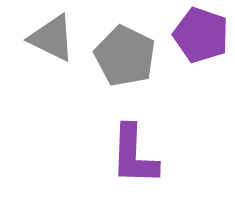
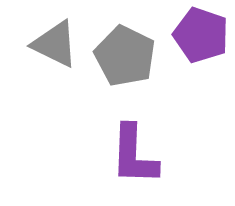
gray triangle: moved 3 px right, 6 px down
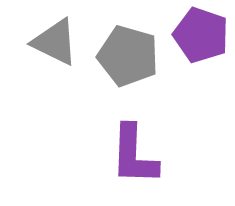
gray triangle: moved 2 px up
gray pentagon: moved 3 px right; rotated 10 degrees counterclockwise
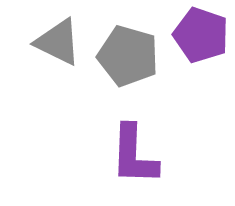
gray triangle: moved 3 px right
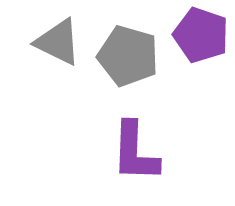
purple L-shape: moved 1 px right, 3 px up
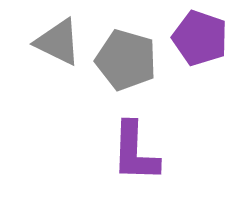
purple pentagon: moved 1 px left, 3 px down
gray pentagon: moved 2 px left, 4 px down
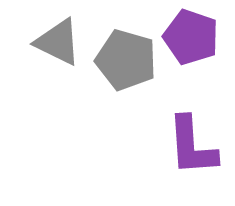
purple pentagon: moved 9 px left, 1 px up
purple L-shape: moved 57 px right, 6 px up; rotated 6 degrees counterclockwise
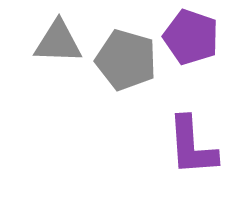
gray triangle: rotated 24 degrees counterclockwise
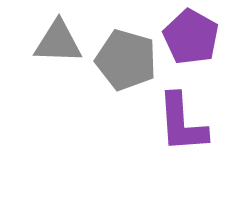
purple pentagon: rotated 10 degrees clockwise
purple L-shape: moved 10 px left, 23 px up
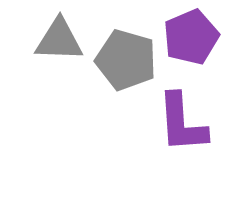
purple pentagon: rotated 20 degrees clockwise
gray triangle: moved 1 px right, 2 px up
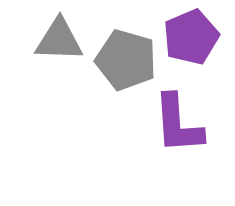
purple L-shape: moved 4 px left, 1 px down
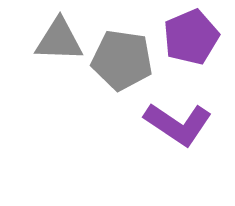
gray pentagon: moved 4 px left; rotated 8 degrees counterclockwise
purple L-shape: rotated 52 degrees counterclockwise
